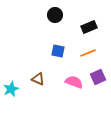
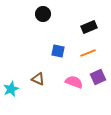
black circle: moved 12 px left, 1 px up
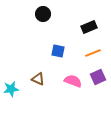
orange line: moved 5 px right
pink semicircle: moved 1 px left, 1 px up
cyan star: rotated 14 degrees clockwise
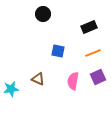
pink semicircle: rotated 102 degrees counterclockwise
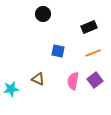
purple square: moved 3 px left, 3 px down; rotated 14 degrees counterclockwise
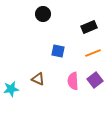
pink semicircle: rotated 12 degrees counterclockwise
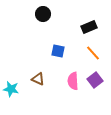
orange line: rotated 70 degrees clockwise
cyan star: rotated 21 degrees clockwise
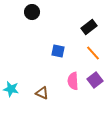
black circle: moved 11 px left, 2 px up
black rectangle: rotated 14 degrees counterclockwise
brown triangle: moved 4 px right, 14 px down
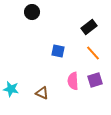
purple square: rotated 21 degrees clockwise
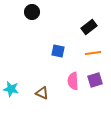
orange line: rotated 56 degrees counterclockwise
